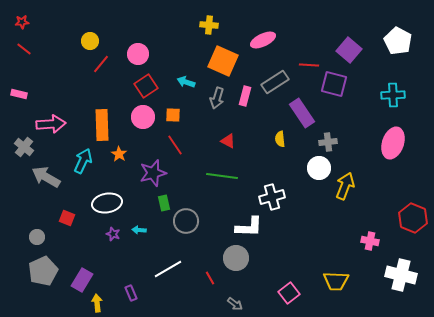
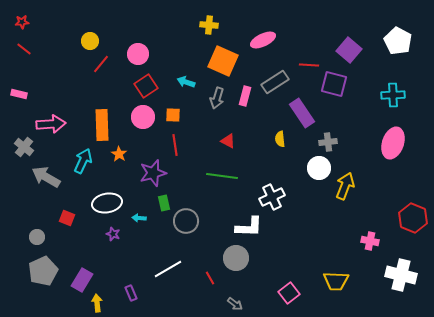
red line at (175, 145): rotated 25 degrees clockwise
white cross at (272, 197): rotated 10 degrees counterclockwise
cyan arrow at (139, 230): moved 12 px up
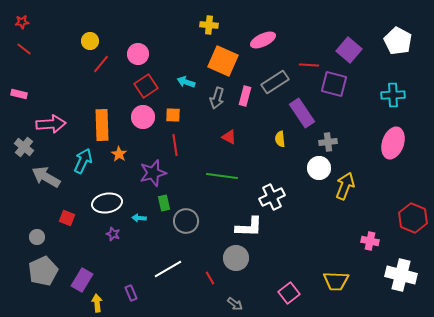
red triangle at (228, 141): moved 1 px right, 4 px up
